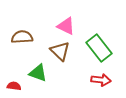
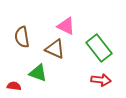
brown semicircle: rotated 95 degrees counterclockwise
brown triangle: moved 5 px left, 2 px up; rotated 20 degrees counterclockwise
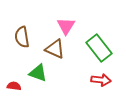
pink triangle: rotated 36 degrees clockwise
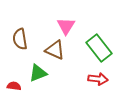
brown semicircle: moved 2 px left, 2 px down
brown triangle: moved 1 px down
green triangle: rotated 42 degrees counterclockwise
red arrow: moved 3 px left, 1 px up
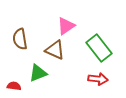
pink triangle: rotated 24 degrees clockwise
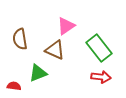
red arrow: moved 3 px right, 2 px up
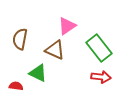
pink triangle: moved 1 px right
brown semicircle: rotated 20 degrees clockwise
green triangle: rotated 48 degrees clockwise
red semicircle: moved 2 px right
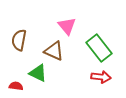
pink triangle: rotated 36 degrees counterclockwise
brown semicircle: moved 1 px left, 1 px down
brown triangle: moved 1 px left, 1 px down
